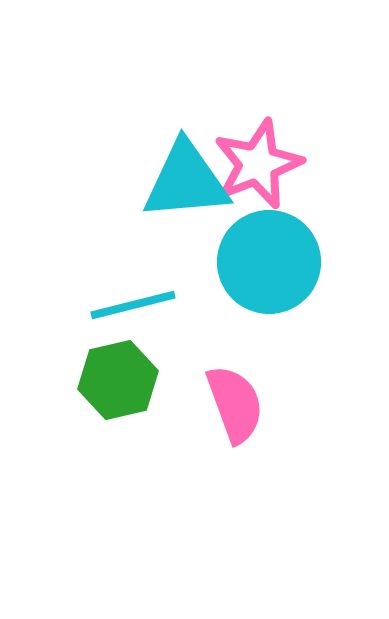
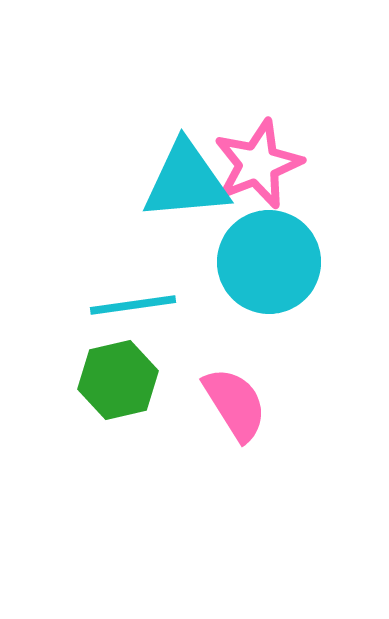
cyan line: rotated 6 degrees clockwise
pink semicircle: rotated 12 degrees counterclockwise
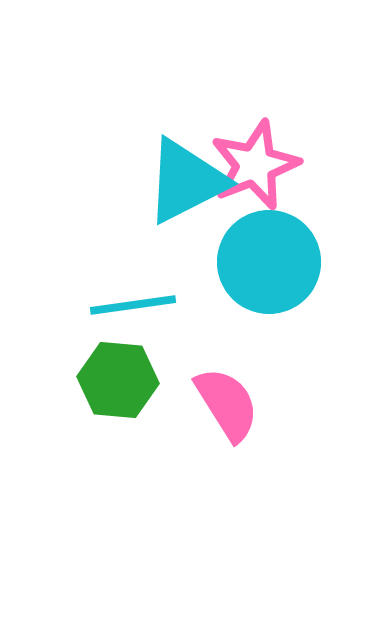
pink star: moved 3 px left, 1 px down
cyan triangle: rotated 22 degrees counterclockwise
green hexagon: rotated 18 degrees clockwise
pink semicircle: moved 8 px left
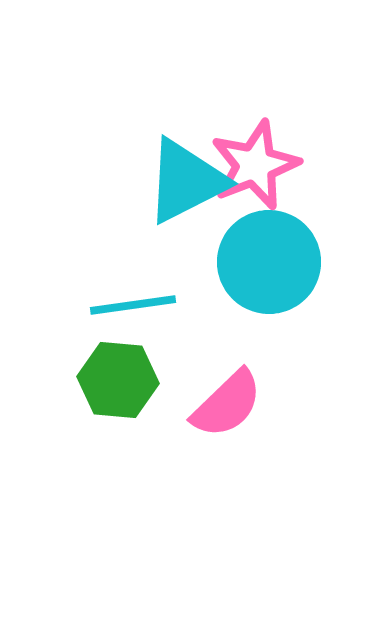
pink semicircle: rotated 78 degrees clockwise
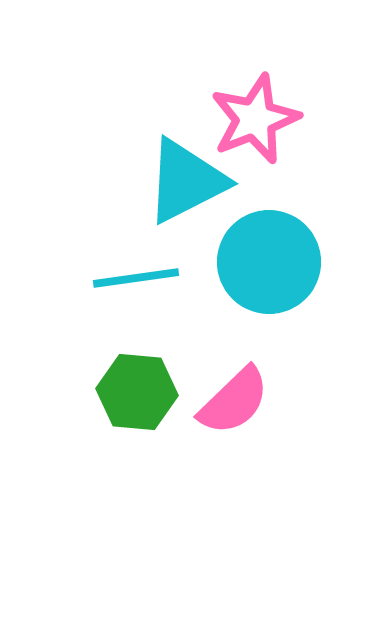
pink star: moved 46 px up
cyan line: moved 3 px right, 27 px up
green hexagon: moved 19 px right, 12 px down
pink semicircle: moved 7 px right, 3 px up
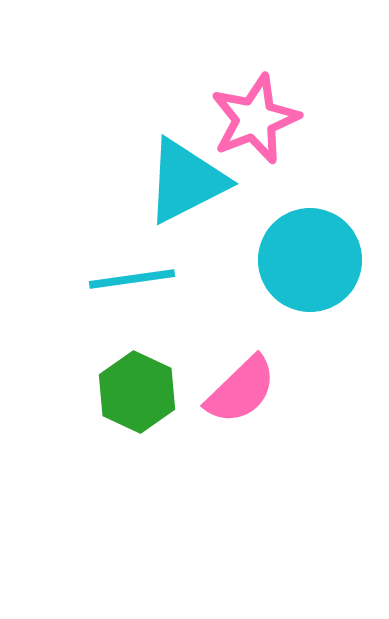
cyan circle: moved 41 px right, 2 px up
cyan line: moved 4 px left, 1 px down
green hexagon: rotated 20 degrees clockwise
pink semicircle: moved 7 px right, 11 px up
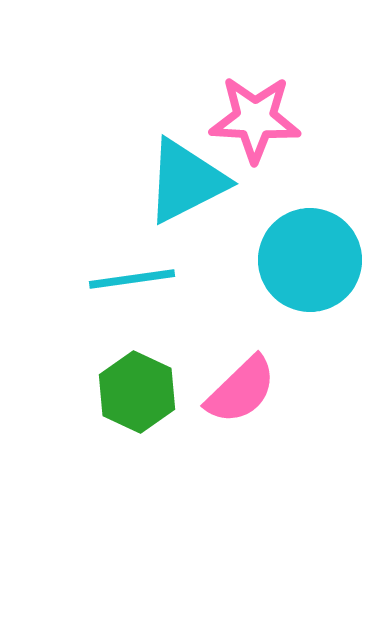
pink star: rotated 24 degrees clockwise
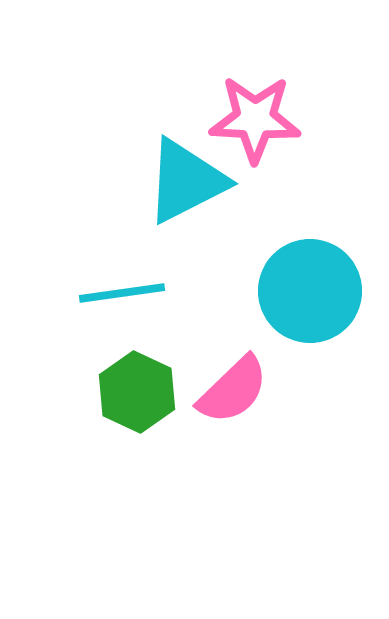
cyan circle: moved 31 px down
cyan line: moved 10 px left, 14 px down
pink semicircle: moved 8 px left
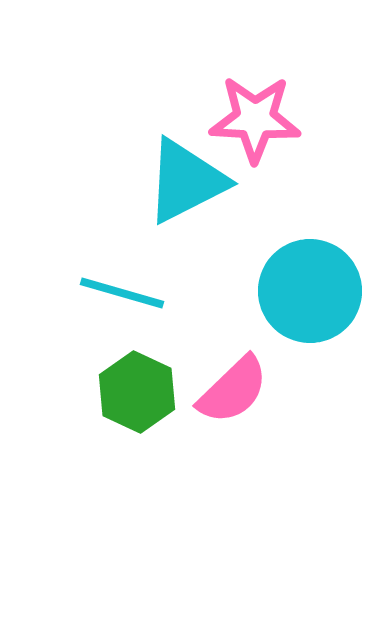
cyan line: rotated 24 degrees clockwise
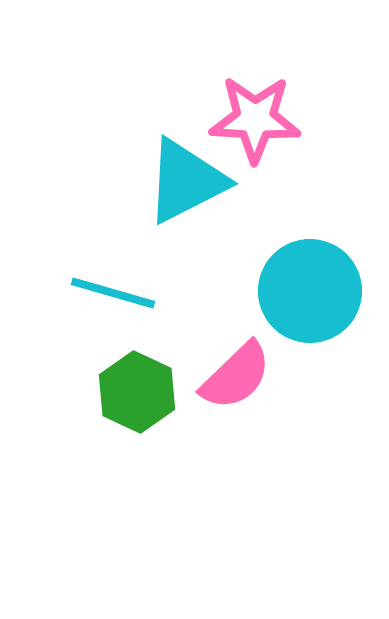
cyan line: moved 9 px left
pink semicircle: moved 3 px right, 14 px up
